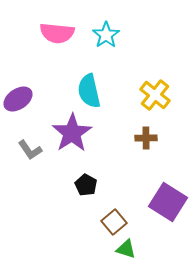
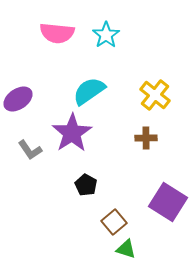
cyan semicircle: rotated 68 degrees clockwise
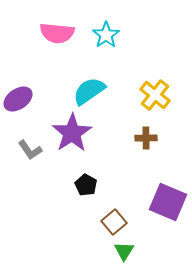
purple square: rotated 9 degrees counterclockwise
green triangle: moved 2 px left, 2 px down; rotated 45 degrees clockwise
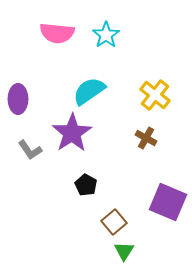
purple ellipse: rotated 56 degrees counterclockwise
brown cross: rotated 30 degrees clockwise
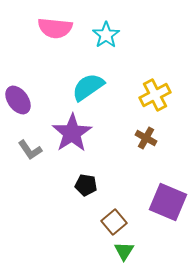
pink semicircle: moved 2 px left, 5 px up
cyan semicircle: moved 1 px left, 4 px up
yellow cross: rotated 24 degrees clockwise
purple ellipse: moved 1 px down; rotated 36 degrees counterclockwise
black pentagon: rotated 20 degrees counterclockwise
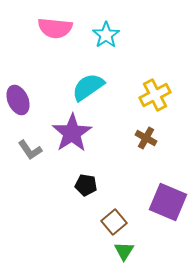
purple ellipse: rotated 12 degrees clockwise
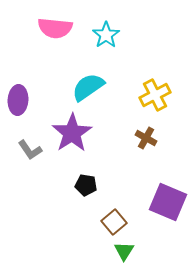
purple ellipse: rotated 28 degrees clockwise
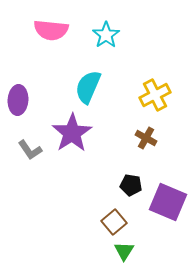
pink semicircle: moved 4 px left, 2 px down
cyan semicircle: rotated 32 degrees counterclockwise
black pentagon: moved 45 px right
